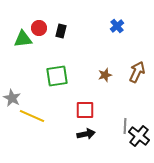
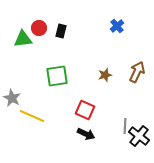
red square: rotated 24 degrees clockwise
black arrow: rotated 36 degrees clockwise
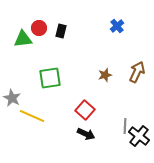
green square: moved 7 px left, 2 px down
red square: rotated 18 degrees clockwise
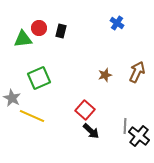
blue cross: moved 3 px up; rotated 16 degrees counterclockwise
green square: moved 11 px left; rotated 15 degrees counterclockwise
black arrow: moved 5 px right, 3 px up; rotated 18 degrees clockwise
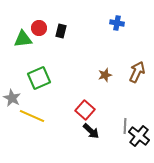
blue cross: rotated 24 degrees counterclockwise
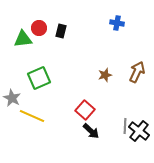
black cross: moved 5 px up
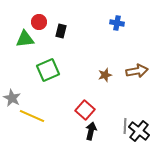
red circle: moved 6 px up
green triangle: moved 2 px right
brown arrow: moved 1 px up; rotated 55 degrees clockwise
green square: moved 9 px right, 8 px up
black arrow: rotated 120 degrees counterclockwise
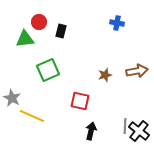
red square: moved 5 px left, 9 px up; rotated 30 degrees counterclockwise
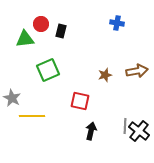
red circle: moved 2 px right, 2 px down
yellow line: rotated 25 degrees counterclockwise
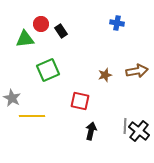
black rectangle: rotated 48 degrees counterclockwise
